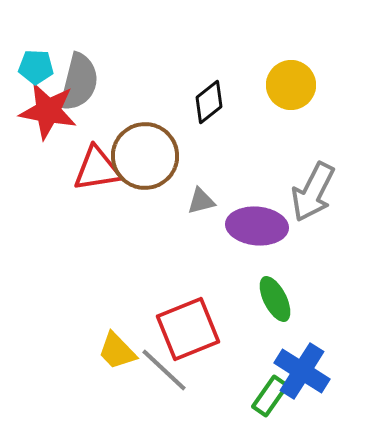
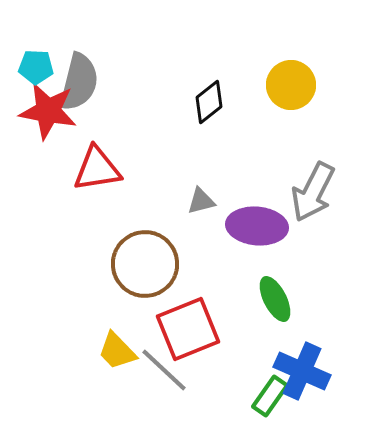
brown circle: moved 108 px down
blue cross: rotated 8 degrees counterclockwise
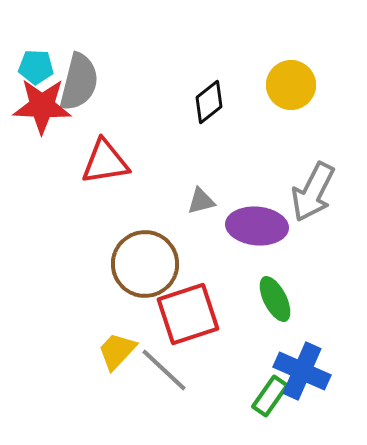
red star: moved 6 px left, 5 px up; rotated 8 degrees counterclockwise
red triangle: moved 8 px right, 7 px up
red square: moved 15 px up; rotated 4 degrees clockwise
yellow trapezoid: rotated 87 degrees clockwise
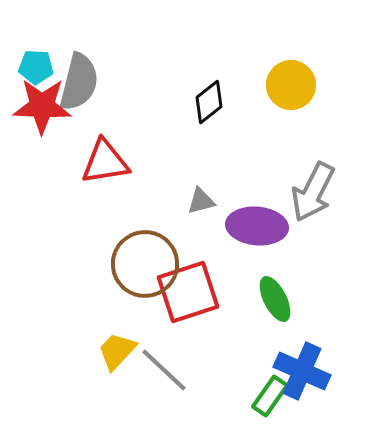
red square: moved 22 px up
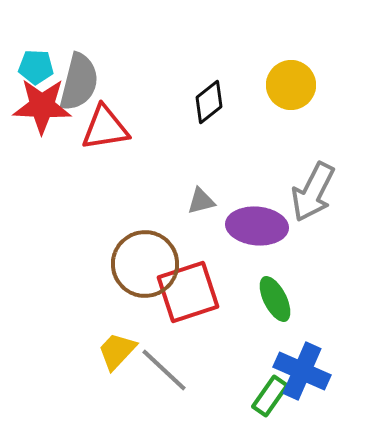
red triangle: moved 34 px up
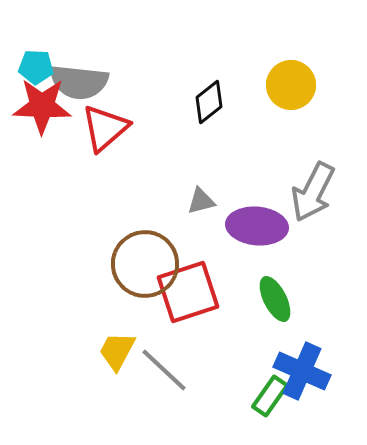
gray semicircle: rotated 82 degrees clockwise
red triangle: rotated 32 degrees counterclockwise
yellow trapezoid: rotated 15 degrees counterclockwise
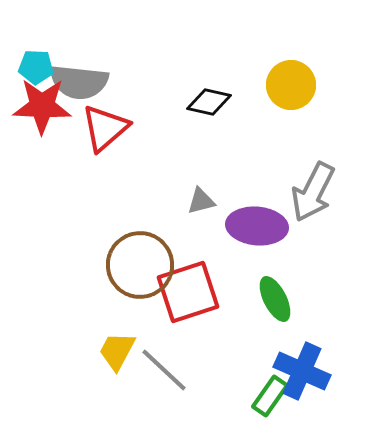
black diamond: rotated 51 degrees clockwise
brown circle: moved 5 px left, 1 px down
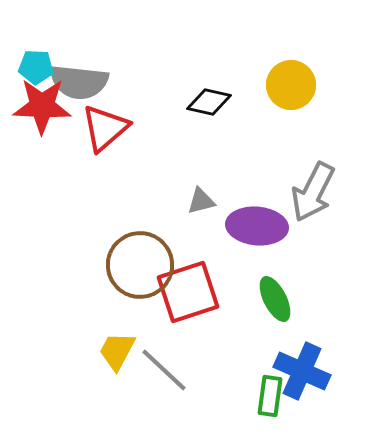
green rectangle: rotated 27 degrees counterclockwise
